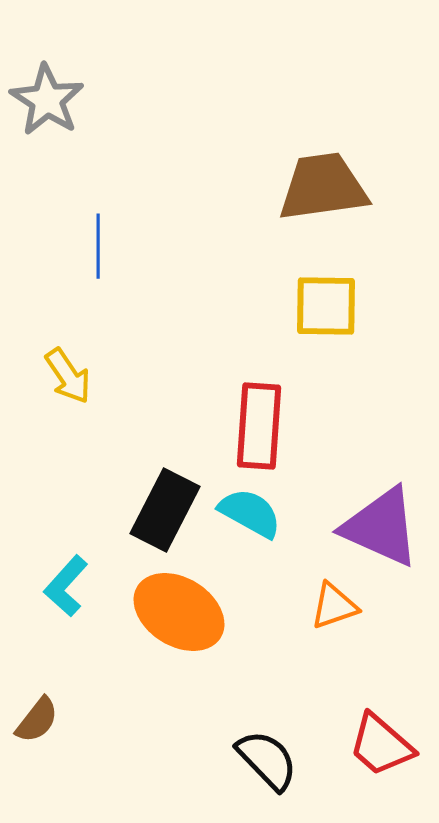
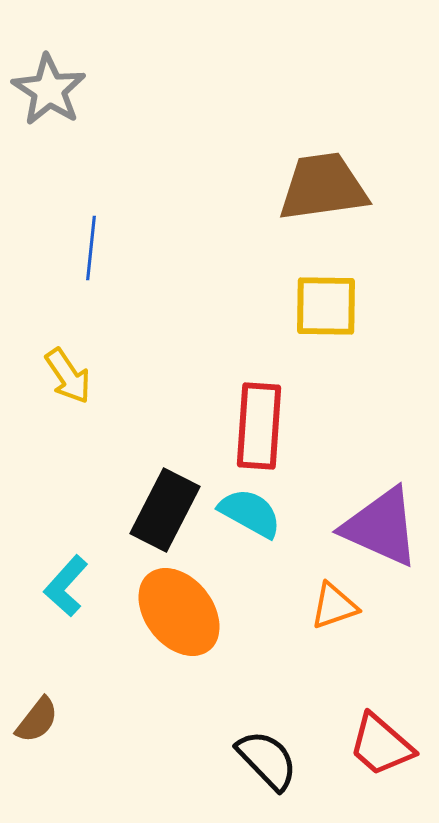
gray star: moved 2 px right, 10 px up
blue line: moved 7 px left, 2 px down; rotated 6 degrees clockwise
orange ellipse: rotated 20 degrees clockwise
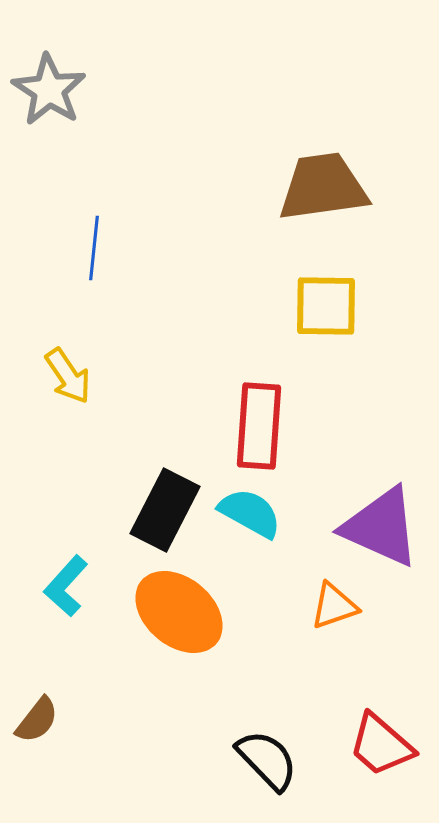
blue line: moved 3 px right
orange ellipse: rotated 12 degrees counterclockwise
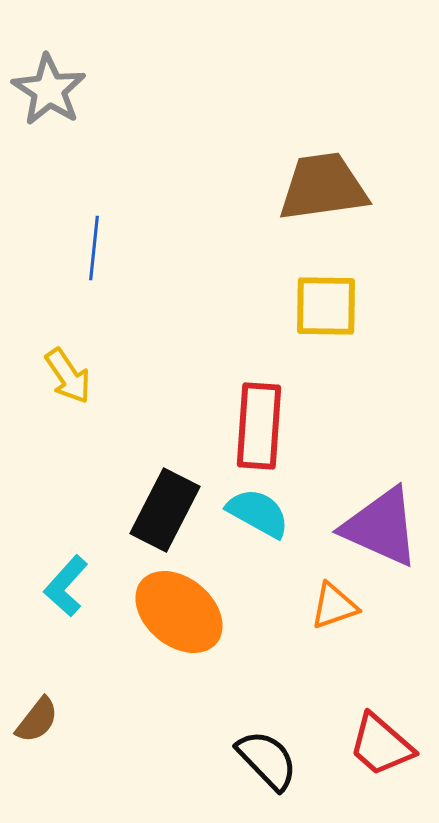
cyan semicircle: moved 8 px right
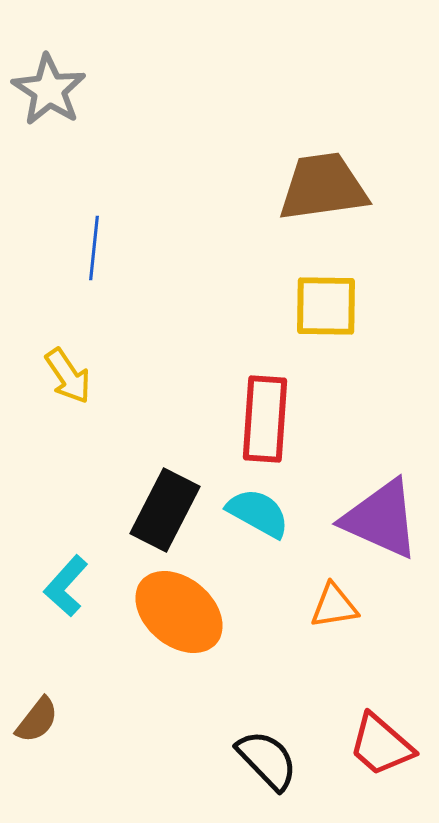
red rectangle: moved 6 px right, 7 px up
purple triangle: moved 8 px up
orange triangle: rotated 10 degrees clockwise
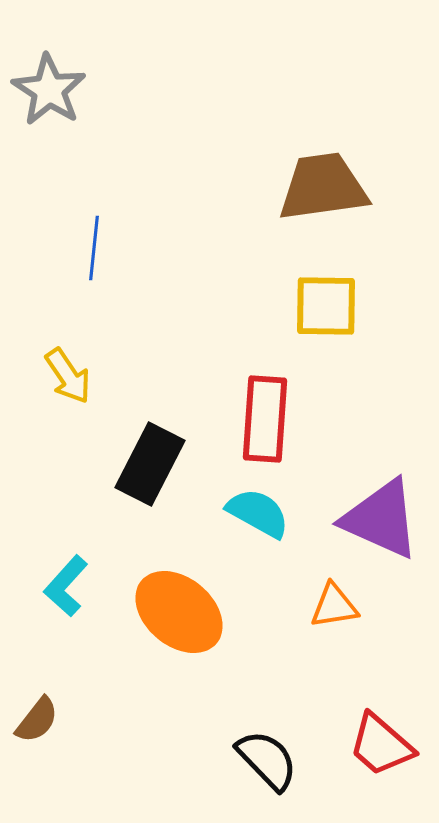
black rectangle: moved 15 px left, 46 px up
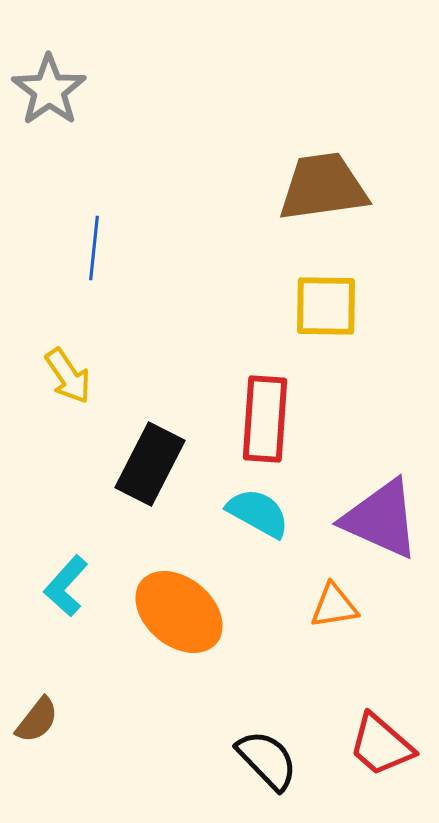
gray star: rotated 4 degrees clockwise
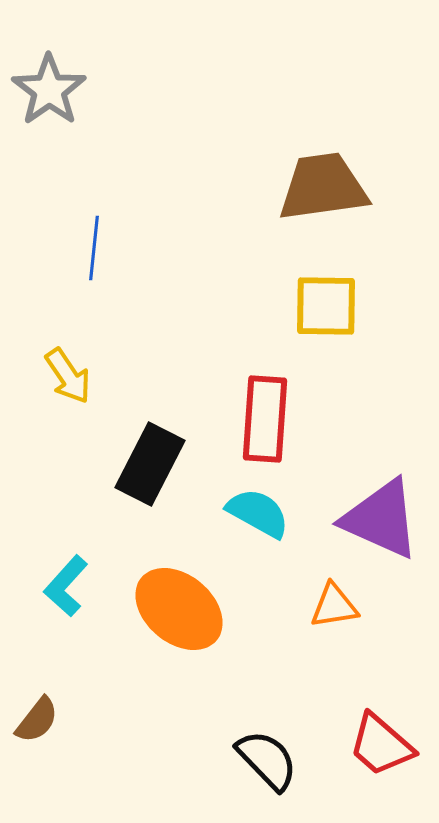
orange ellipse: moved 3 px up
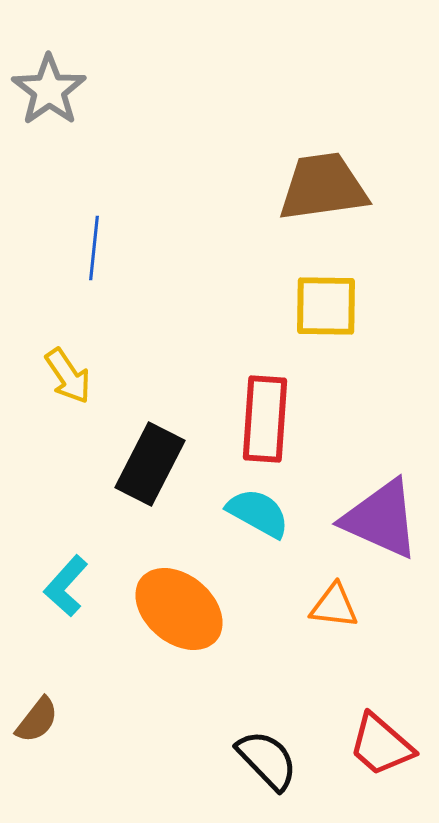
orange triangle: rotated 16 degrees clockwise
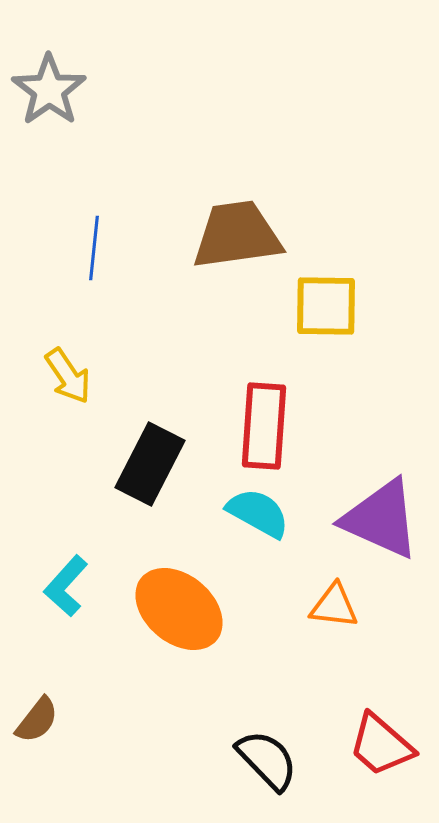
brown trapezoid: moved 86 px left, 48 px down
red rectangle: moved 1 px left, 7 px down
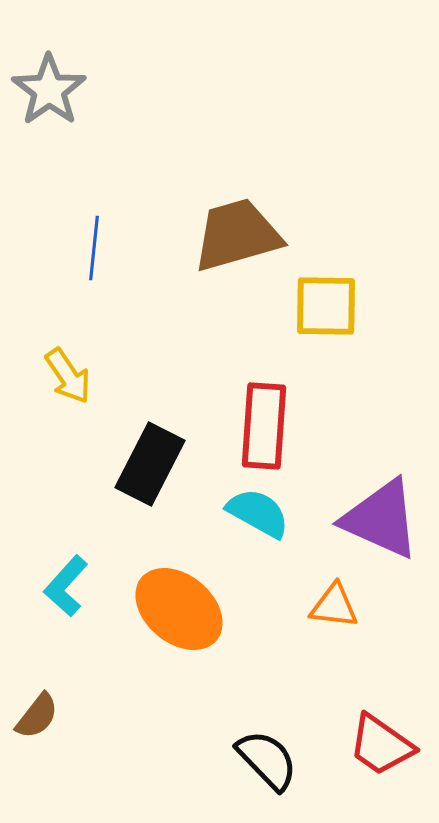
brown trapezoid: rotated 8 degrees counterclockwise
brown semicircle: moved 4 px up
red trapezoid: rotated 6 degrees counterclockwise
